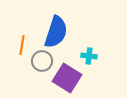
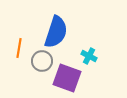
orange line: moved 3 px left, 3 px down
cyan cross: rotated 21 degrees clockwise
purple square: rotated 12 degrees counterclockwise
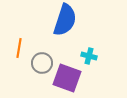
blue semicircle: moved 9 px right, 12 px up
cyan cross: rotated 14 degrees counterclockwise
gray circle: moved 2 px down
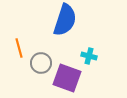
orange line: rotated 24 degrees counterclockwise
gray circle: moved 1 px left
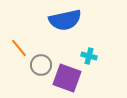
blue semicircle: rotated 60 degrees clockwise
orange line: rotated 24 degrees counterclockwise
gray circle: moved 2 px down
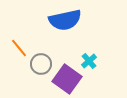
cyan cross: moved 5 px down; rotated 35 degrees clockwise
gray circle: moved 1 px up
purple square: moved 1 px down; rotated 16 degrees clockwise
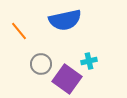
orange line: moved 17 px up
cyan cross: rotated 28 degrees clockwise
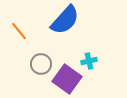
blue semicircle: rotated 36 degrees counterclockwise
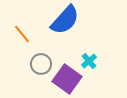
orange line: moved 3 px right, 3 px down
cyan cross: rotated 28 degrees counterclockwise
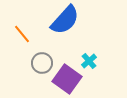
gray circle: moved 1 px right, 1 px up
